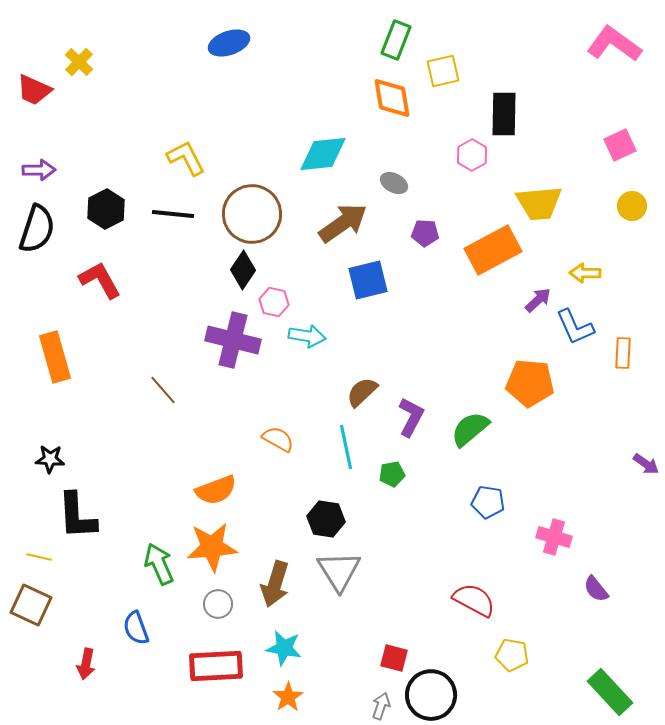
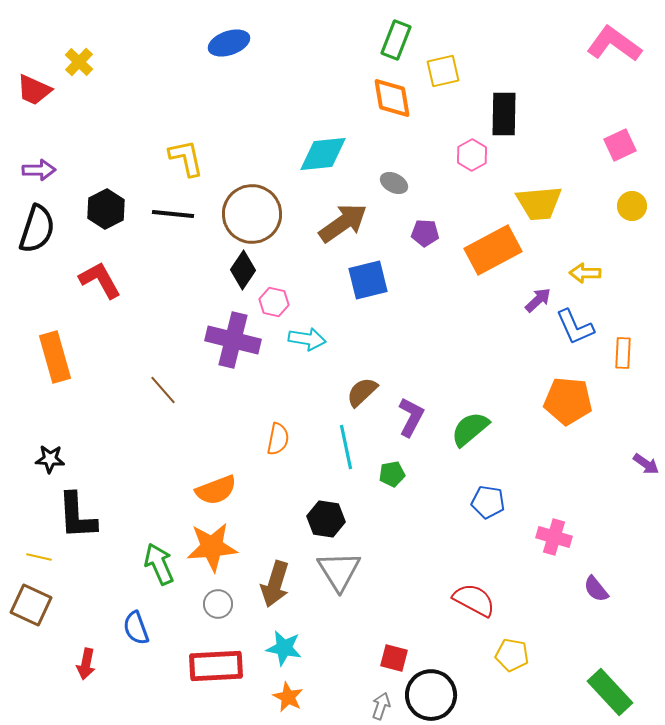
yellow L-shape at (186, 158): rotated 15 degrees clockwise
cyan arrow at (307, 336): moved 3 px down
orange pentagon at (530, 383): moved 38 px right, 18 px down
orange semicircle at (278, 439): rotated 72 degrees clockwise
orange star at (288, 697): rotated 12 degrees counterclockwise
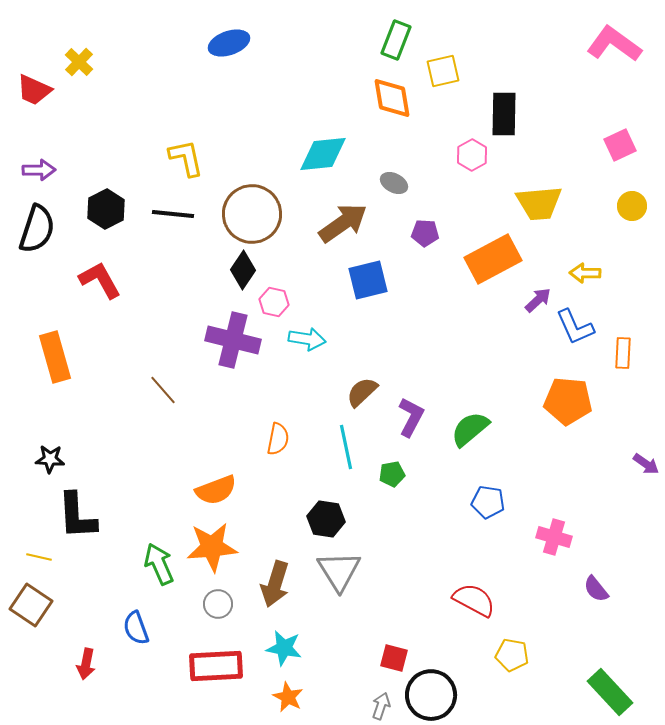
orange rectangle at (493, 250): moved 9 px down
brown square at (31, 605): rotated 9 degrees clockwise
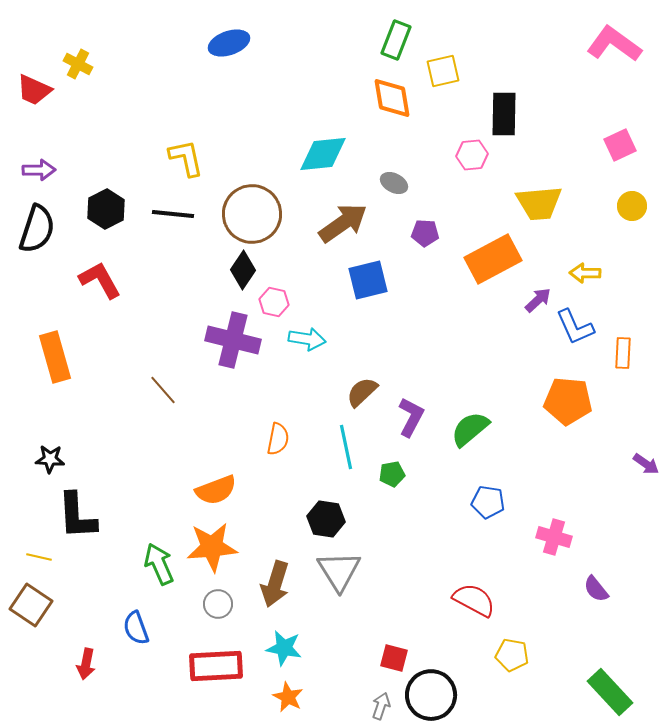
yellow cross at (79, 62): moved 1 px left, 2 px down; rotated 16 degrees counterclockwise
pink hexagon at (472, 155): rotated 24 degrees clockwise
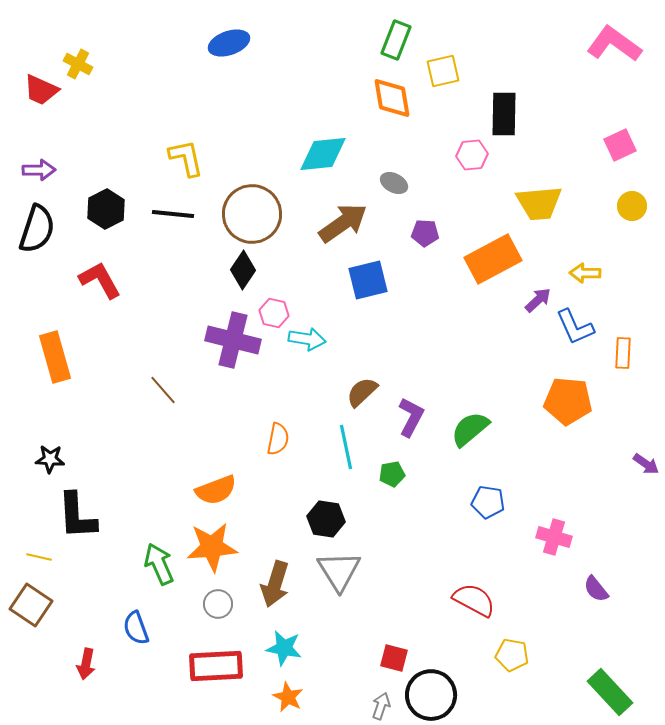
red trapezoid at (34, 90): moved 7 px right
pink hexagon at (274, 302): moved 11 px down
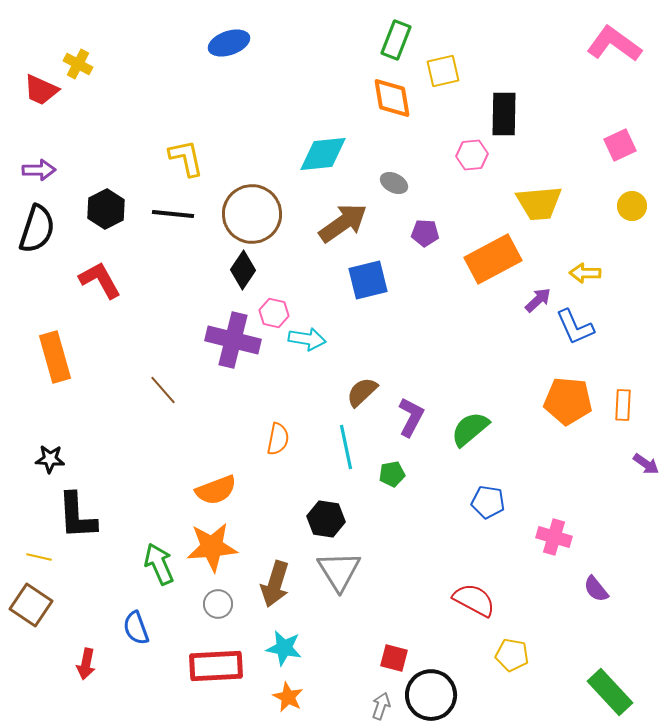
orange rectangle at (623, 353): moved 52 px down
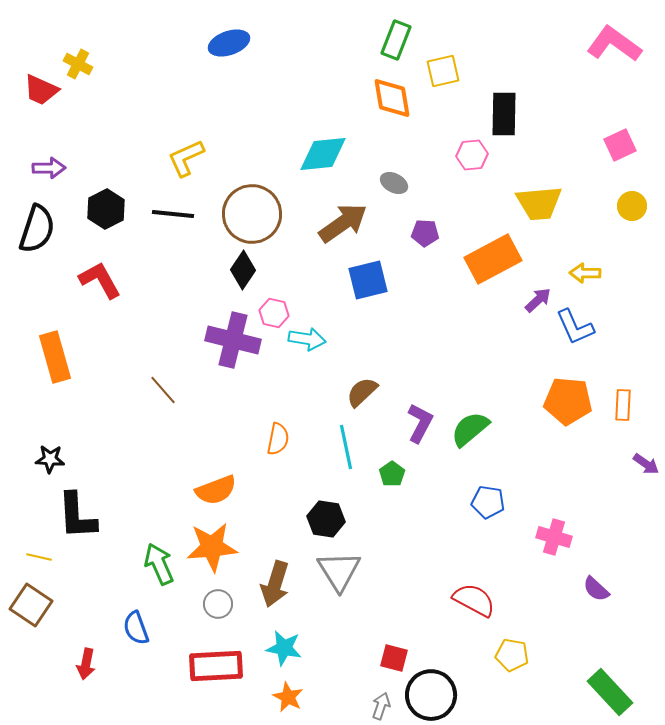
yellow L-shape at (186, 158): rotated 102 degrees counterclockwise
purple arrow at (39, 170): moved 10 px right, 2 px up
purple L-shape at (411, 417): moved 9 px right, 6 px down
green pentagon at (392, 474): rotated 25 degrees counterclockwise
purple semicircle at (596, 589): rotated 8 degrees counterclockwise
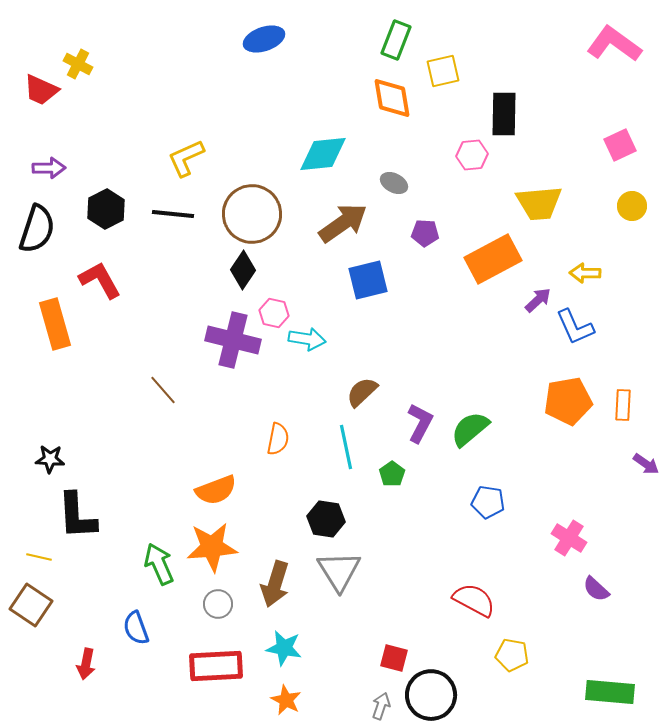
blue ellipse at (229, 43): moved 35 px right, 4 px up
orange rectangle at (55, 357): moved 33 px up
orange pentagon at (568, 401): rotated 15 degrees counterclockwise
pink cross at (554, 537): moved 15 px right, 1 px down; rotated 16 degrees clockwise
green rectangle at (610, 692): rotated 42 degrees counterclockwise
orange star at (288, 697): moved 2 px left, 3 px down
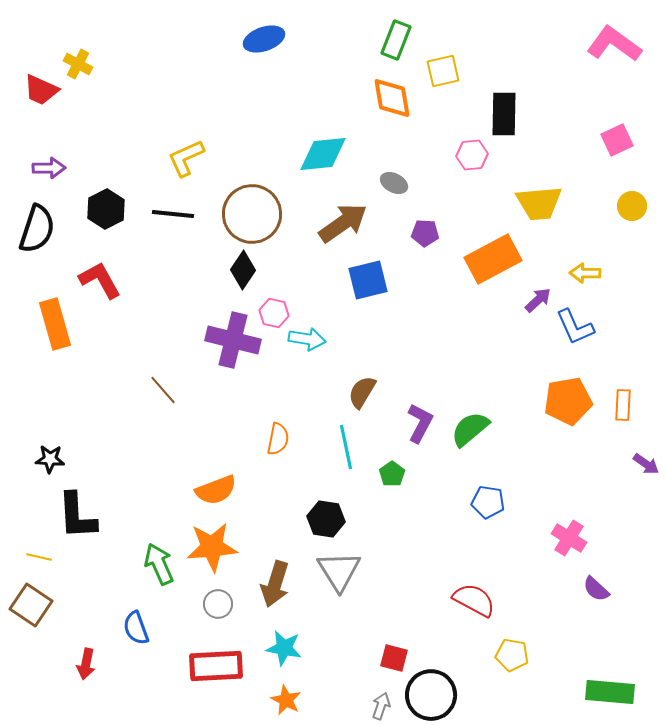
pink square at (620, 145): moved 3 px left, 5 px up
brown semicircle at (362, 392): rotated 16 degrees counterclockwise
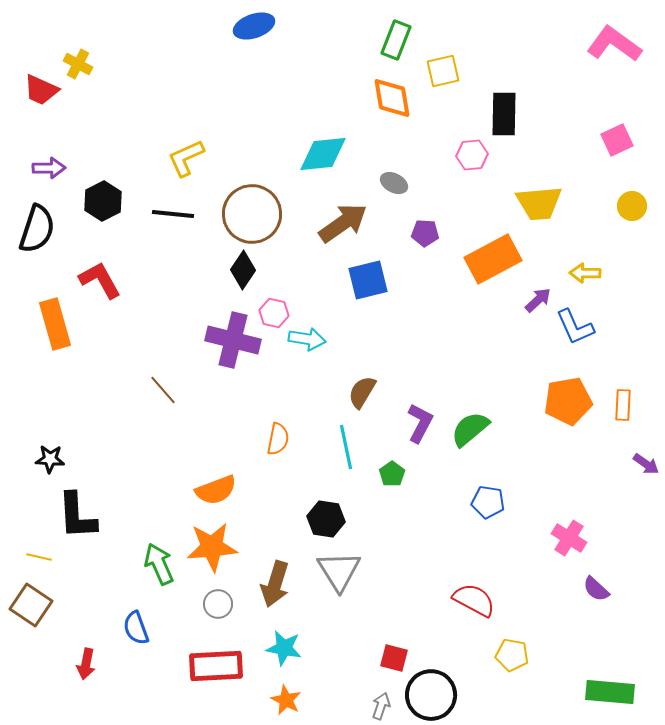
blue ellipse at (264, 39): moved 10 px left, 13 px up
black hexagon at (106, 209): moved 3 px left, 8 px up
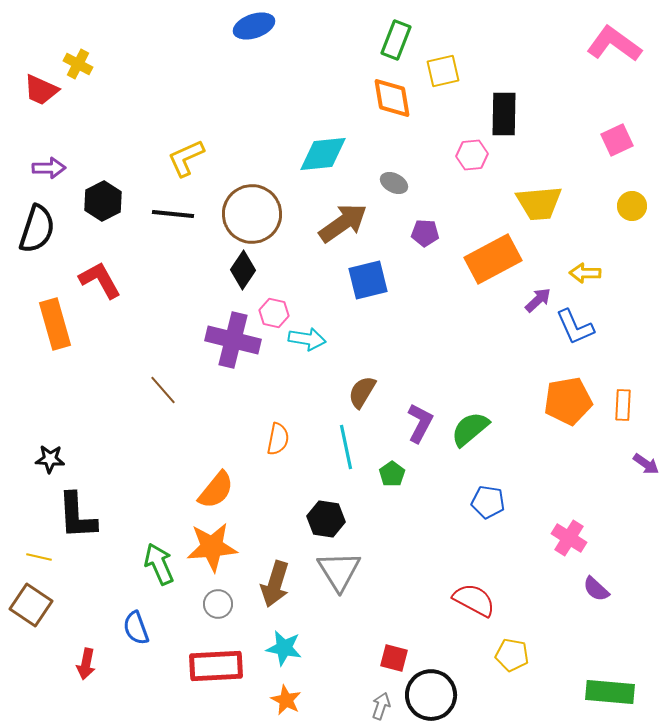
orange semicircle at (216, 490): rotated 30 degrees counterclockwise
